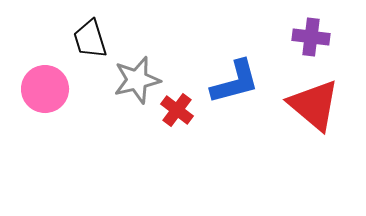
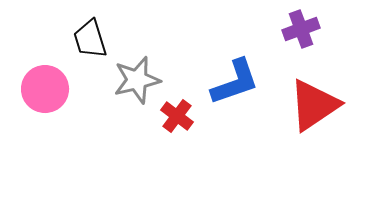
purple cross: moved 10 px left, 8 px up; rotated 27 degrees counterclockwise
blue L-shape: rotated 4 degrees counterclockwise
red triangle: rotated 46 degrees clockwise
red cross: moved 6 px down
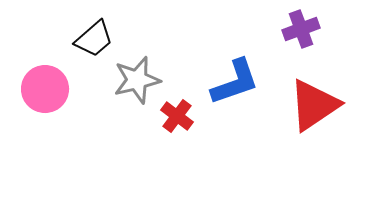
black trapezoid: moved 4 px right; rotated 114 degrees counterclockwise
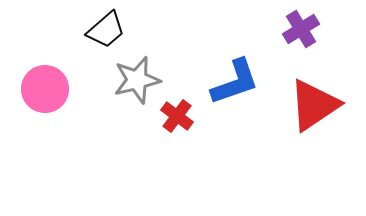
purple cross: rotated 12 degrees counterclockwise
black trapezoid: moved 12 px right, 9 px up
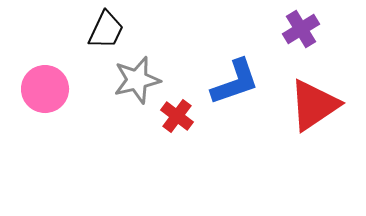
black trapezoid: rotated 24 degrees counterclockwise
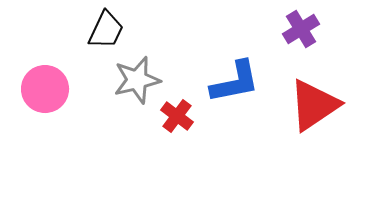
blue L-shape: rotated 8 degrees clockwise
